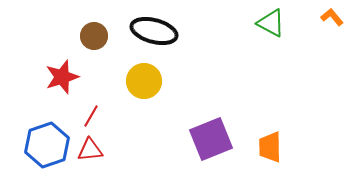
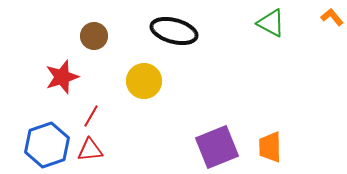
black ellipse: moved 20 px right
purple square: moved 6 px right, 8 px down
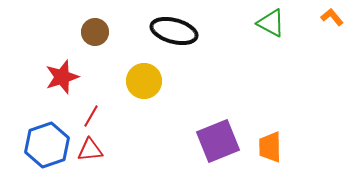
brown circle: moved 1 px right, 4 px up
purple square: moved 1 px right, 6 px up
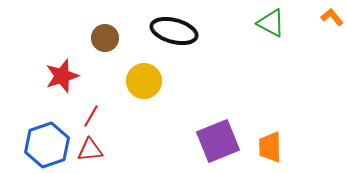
brown circle: moved 10 px right, 6 px down
red star: moved 1 px up
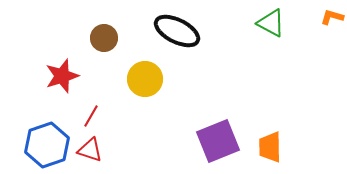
orange L-shape: rotated 35 degrees counterclockwise
black ellipse: moved 3 px right; rotated 12 degrees clockwise
brown circle: moved 1 px left
yellow circle: moved 1 px right, 2 px up
red triangle: rotated 24 degrees clockwise
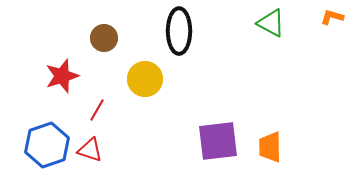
black ellipse: moved 2 px right; rotated 63 degrees clockwise
red line: moved 6 px right, 6 px up
purple square: rotated 15 degrees clockwise
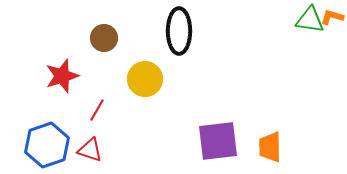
green triangle: moved 39 px right, 3 px up; rotated 20 degrees counterclockwise
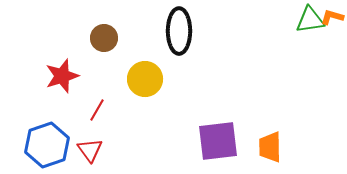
green triangle: rotated 16 degrees counterclockwise
red triangle: rotated 36 degrees clockwise
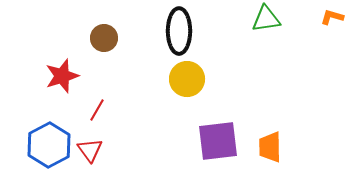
green triangle: moved 44 px left, 1 px up
yellow circle: moved 42 px right
blue hexagon: moved 2 px right; rotated 9 degrees counterclockwise
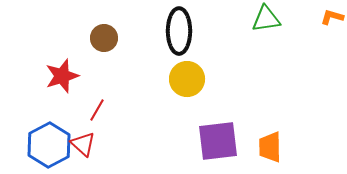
red triangle: moved 7 px left, 6 px up; rotated 12 degrees counterclockwise
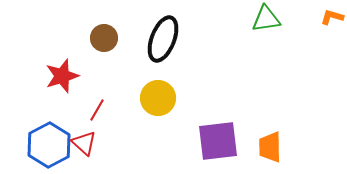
black ellipse: moved 16 px left, 8 px down; rotated 21 degrees clockwise
yellow circle: moved 29 px left, 19 px down
red triangle: moved 1 px right, 1 px up
